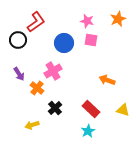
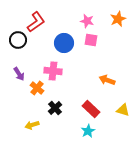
pink cross: rotated 36 degrees clockwise
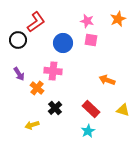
blue circle: moved 1 px left
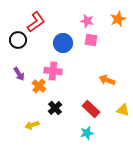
orange cross: moved 2 px right, 2 px up
cyan star: moved 1 px left, 2 px down; rotated 16 degrees clockwise
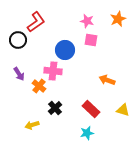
blue circle: moved 2 px right, 7 px down
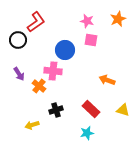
black cross: moved 1 px right, 2 px down; rotated 24 degrees clockwise
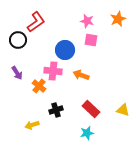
purple arrow: moved 2 px left, 1 px up
orange arrow: moved 26 px left, 5 px up
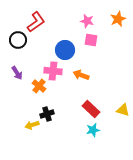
black cross: moved 9 px left, 4 px down
cyan star: moved 6 px right, 3 px up
